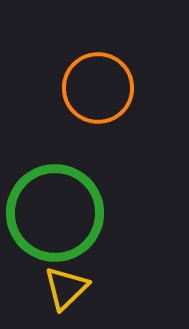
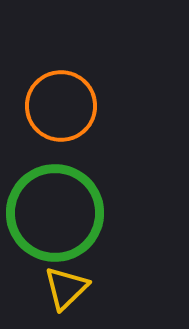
orange circle: moved 37 px left, 18 px down
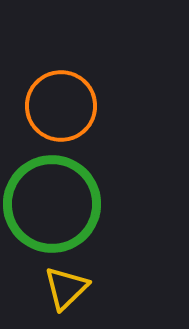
green circle: moved 3 px left, 9 px up
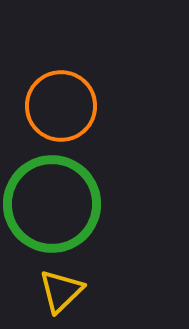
yellow triangle: moved 5 px left, 3 px down
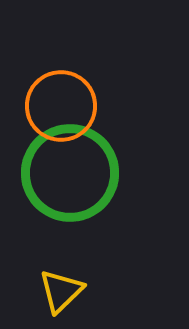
green circle: moved 18 px right, 31 px up
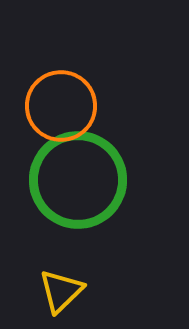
green circle: moved 8 px right, 7 px down
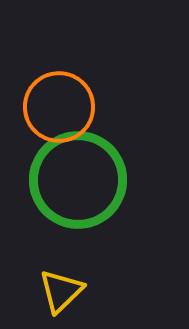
orange circle: moved 2 px left, 1 px down
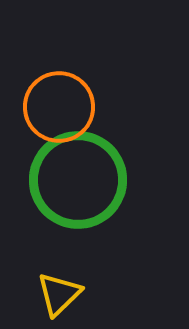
yellow triangle: moved 2 px left, 3 px down
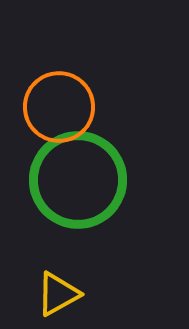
yellow triangle: moved 1 px left; rotated 15 degrees clockwise
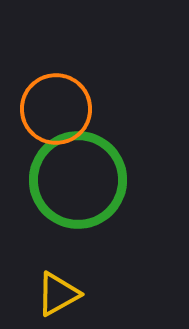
orange circle: moved 3 px left, 2 px down
